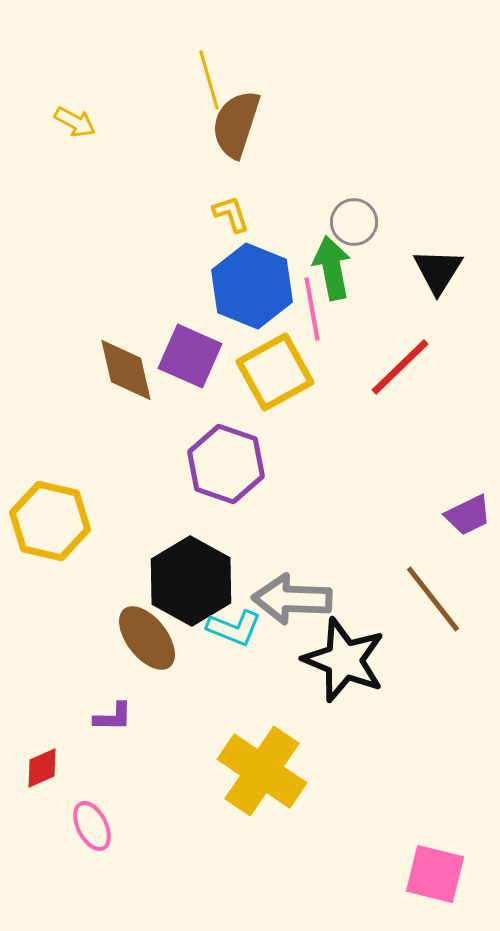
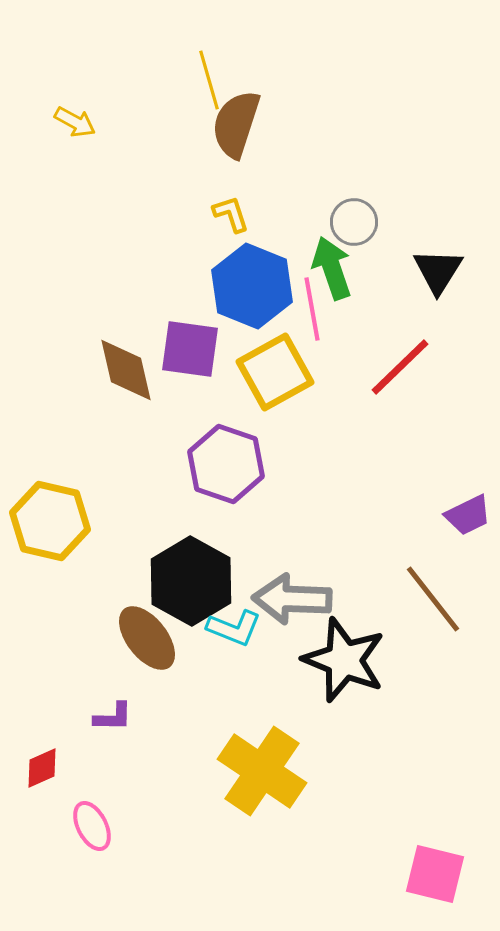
green arrow: rotated 8 degrees counterclockwise
purple square: moved 7 px up; rotated 16 degrees counterclockwise
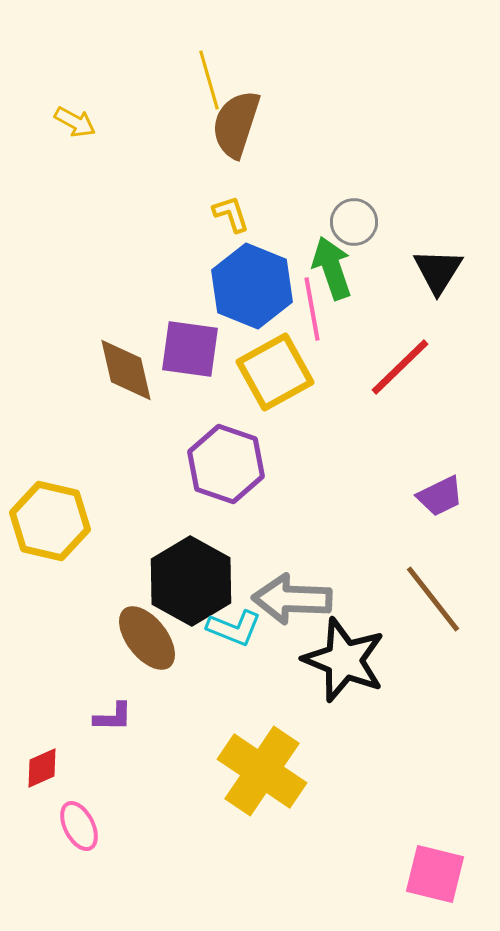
purple trapezoid: moved 28 px left, 19 px up
pink ellipse: moved 13 px left
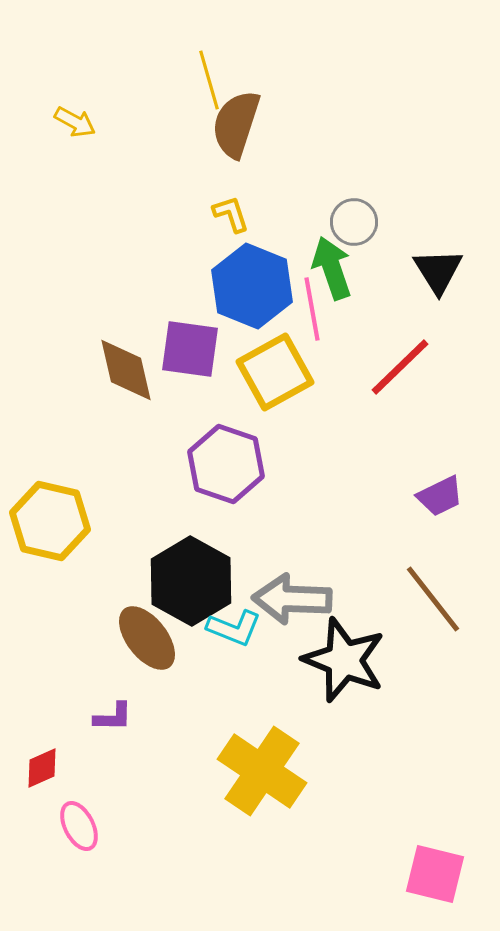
black triangle: rotated 4 degrees counterclockwise
